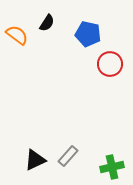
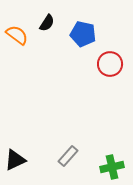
blue pentagon: moved 5 px left
black triangle: moved 20 px left
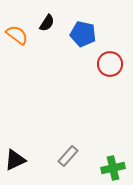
green cross: moved 1 px right, 1 px down
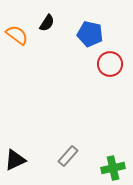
blue pentagon: moved 7 px right
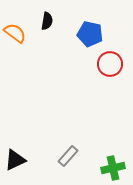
black semicircle: moved 2 px up; rotated 24 degrees counterclockwise
orange semicircle: moved 2 px left, 2 px up
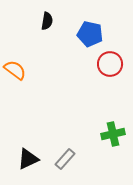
orange semicircle: moved 37 px down
gray rectangle: moved 3 px left, 3 px down
black triangle: moved 13 px right, 1 px up
green cross: moved 34 px up
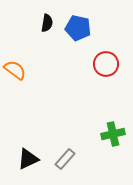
black semicircle: moved 2 px down
blue pentagon: moved 12 px left, 6 px up
red circle: moved 4 px left
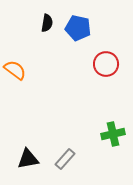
black triangle: rotated 15 degrees clockwise
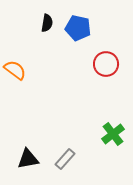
green cross: rotated 25 degrees counterclockwise
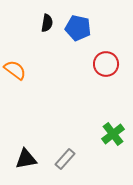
black triangle: moved 2 px left
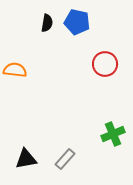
blue pentagon: moved 1 px left, 6 px up
red circle: moved 1 px left
orange semicircle: rotated 30 degrees counterclockwise
green cross: rotated 15 degrees clockwise
